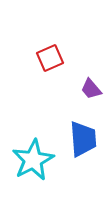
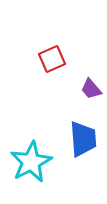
red square: moved 2 px right, 1 px down
cyan star: moved 2 px left, 2 px down
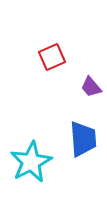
red square: moved 2 px up
purple trapezoid: moved 2 px up
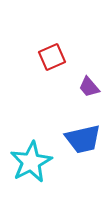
purple trapezoid: moved 2 px left
blue trapezoid: rotated 81 degrees clockwise
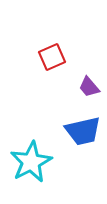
blue trapezoid: moved 8 px up
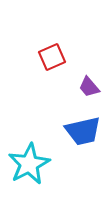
cyan star: moved 2 px left, 2 px down
